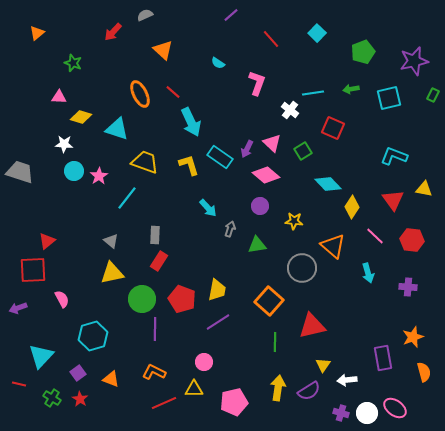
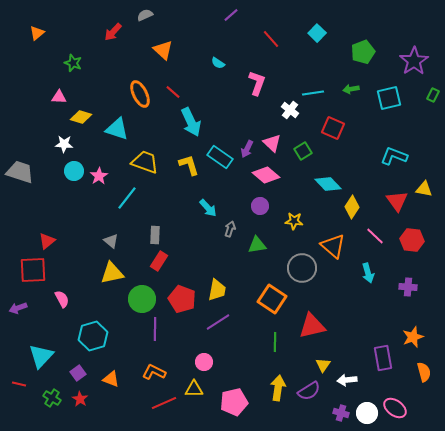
purple star at (414, 61): rotated 20 degrees counterclockwise
red triangle at (393, 200): moved 4 px right, 1 px down
orange square at (269, 301): moved 3 px right, 2 px up; rotated 8 degrees counterclockwise
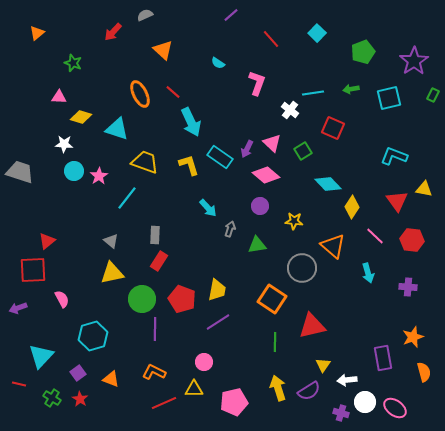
yellow arrow at (278, 388): rotated 25 degrees counterclockwise
white circle at (367, 413): moved 2 px left, 11 px up
